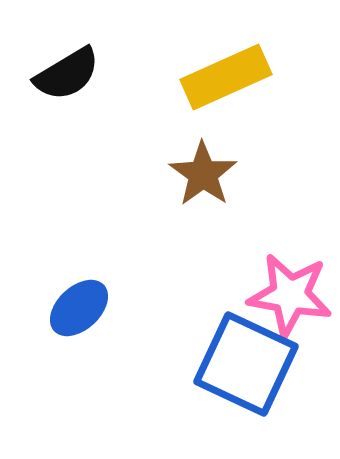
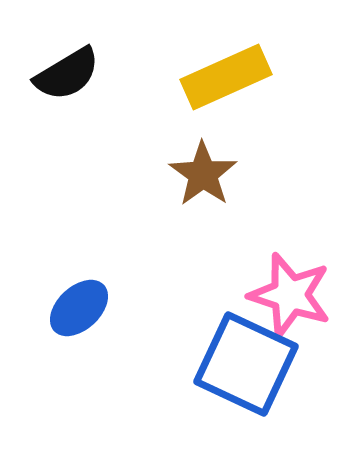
pink star: rotated 8 degrees clockwise
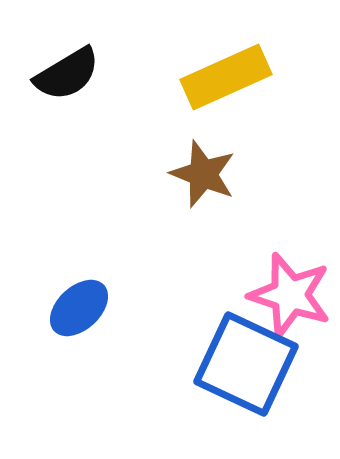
brown star: rotated 14 degrees counterclockwise
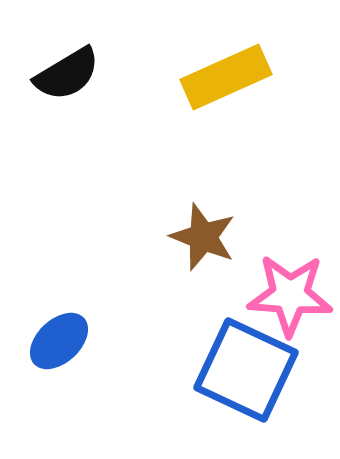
brown star: moved 63 px down
pink star: rotated 14 degrees counterclockwise
blue ellipse: moved 20 px left, 33 px down
blue square: moved 6 px down
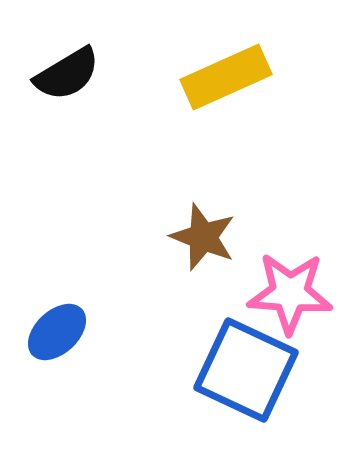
pink star: moved 2 px up
blue ellipse: moved 2 px left, 9 px up
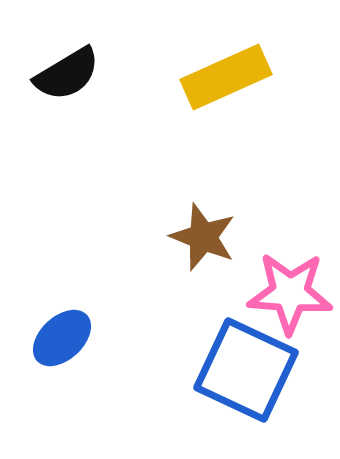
blue ellipse: moved 5 px right, 6 px down
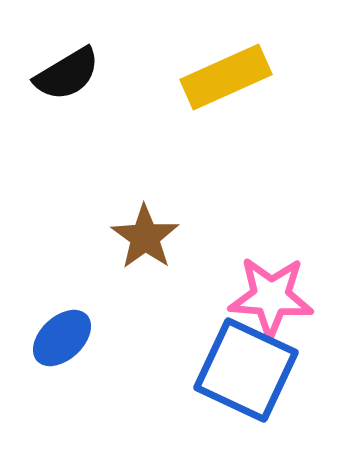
brown star: moved 58 px left; rotated 14 degrees clockwise
pink star: moved 19 px left, 4 px down
